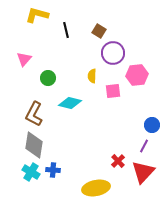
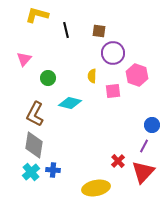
brown square: rotated 24 degrees counterclockwise
pink hexagon: rotated 25 degrees clockwise
brown L-shape: moved 1 px right
cyan cross: rotated 18 degrees clockwise
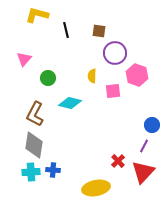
purple circle: moved 2 px right
cyan cross: rotated 36 degrees clockwise
